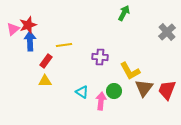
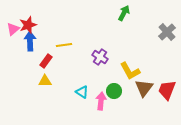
purple cross: rotated 28 degrees clockwise
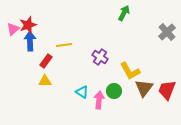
pink arrow: moved 2 px left, 1 px up
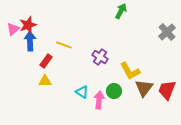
green arrow: moved 3 px left, 2 px up
yellow line: rotated 28 degrees clockwise
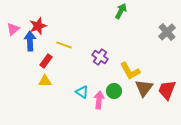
red star: moved 10 px right, 1 px down
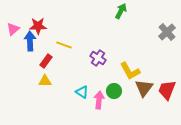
red star: rotated 18 degrees clockwise
purple cross: moved 2 px left, 1 px down
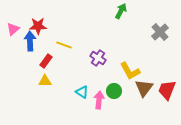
gray cross: moved 7 px left
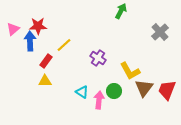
yellow line: rotated 63 degrees counterclockwise
